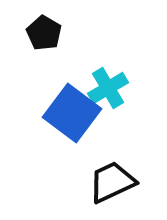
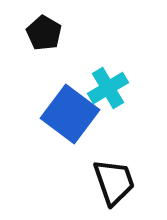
blue square: moved 2 px left, 1 px down
black trapezoid: moved 2 px right; rotated 96 degrees clockwise
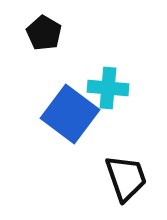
cyan cross: rotated 36 degrees clockwise
black trapezoid: moved 12 px right, 4 px up
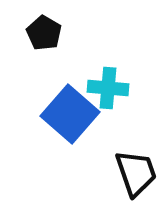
blue square: rotated 4 degrees clockwise
black trapezoid: moved 10 px right, 5 px up
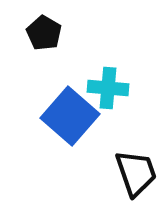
blue square: moved 2 px down
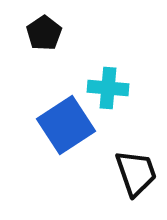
black pentagon: rotated 8 degrees clockwise
blue square: moved 4 px left, 9 px down; rotated 16 degrees clockwise
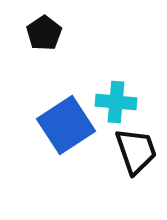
cyan cross: moved 8 px right, 14 px down
black trapezoid: moved 22 px up
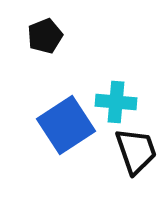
black pentagon: moved 1 px right, 3 px down; rotated 12 degrees clockwise
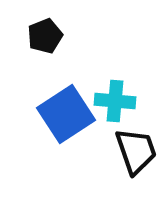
cyan cross: moved 1 px left, 1 px up
blue square: moved 11 px up
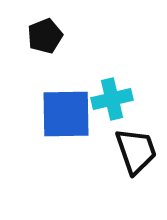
cyan cross: moved 3 px left, 2 px up; rotated 18 degrees counterclockwise
blue square: rotated 32 degrees clockwise
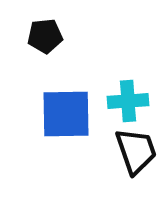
black pentagon: rotated 16 degrees clockwise
cyan cross: moved 16 px right, 2 px down; rotated 9 degrees clockwise
